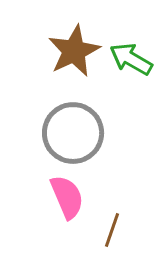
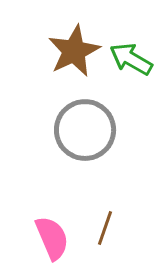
gray circle: moved 12 px right, 3 px up
pink semicircle: moved 15 px left, 41 px down
brown line: moved 7 px left, 2 px up
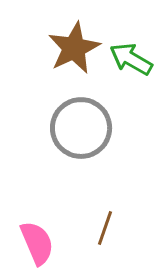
brown star: moved 3 px up
gray circle: moved 4 px left, 2 px up
pink semicircle: moved 15 px left, 5 px down
